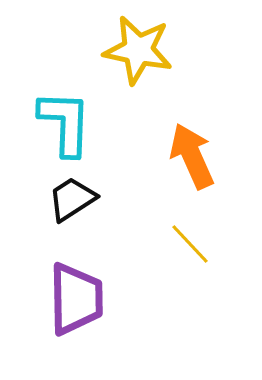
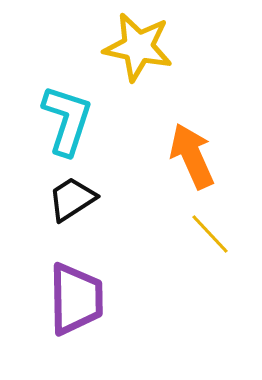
yellow star: moved 3 px up
cyan L-shape: moved 2 px right, 3 px up; rotated 16 degrees clockwise
yellow line: moved 20 px right, 10 px up
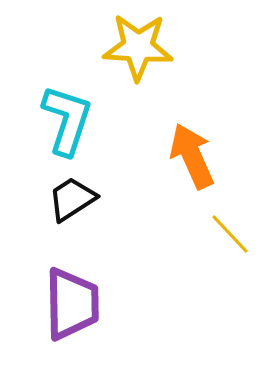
yellow star: rotated 8 degrees counterclockwise
yellow line: moved 20 px right
purple trapezoid: moved 4 px left, 5 px down
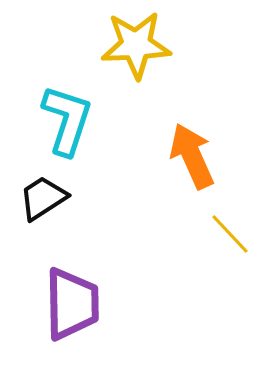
yellow star: moved 2 px left, 2 px up; rotated 6 degrees counterclockwise
black trapezoid: moved 29 px left, 1 px up
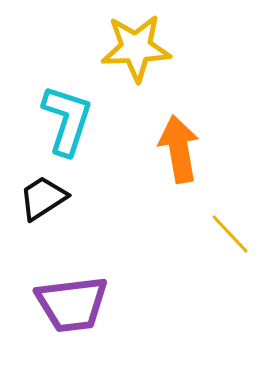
yellow star: moved 3 px down
orange arrow: moved 13 px left, 7 px up; rotated 14 degrees clockwise
purple trapezoid: rotated 84 degrees clockwise
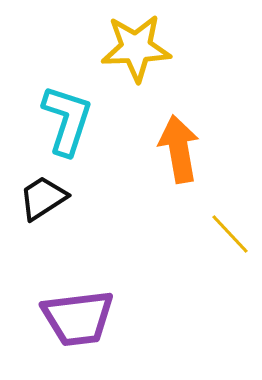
purple trapezoid: moved 6 px right, 14 px down
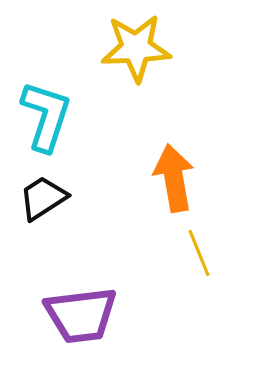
cyan L-shape: moved 21 px left, 4 px up
orange arrow: moved 5 px left, 29 px down
yellow line: moved 31 px left, 19 px down; rotated 21 degrees clockwise
purple trapezoid: moved 3 px right, 3 px up
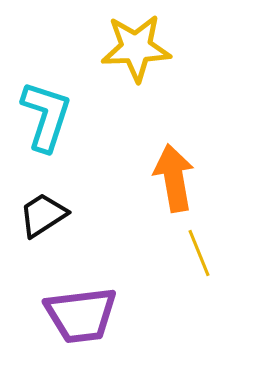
black trapezoid: moved 17 px down
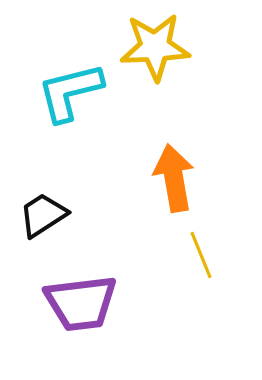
yellow star: moved 19 px right, 1 px up
cyan L-shape: moved 24 px right, 24 px up; rotated 122 degrees counterclockwise
yellow line: moved 2 px right, 2 px down
purple trapezoid: moved 12 px up
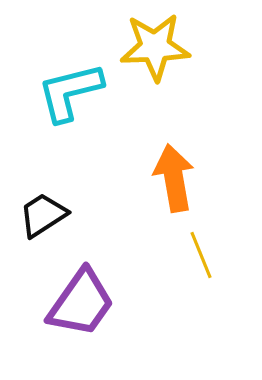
purple trapezoid: rotated 48 degrees counterclockwise
